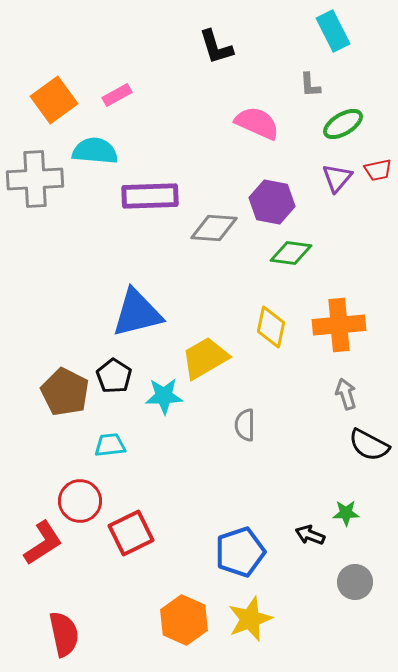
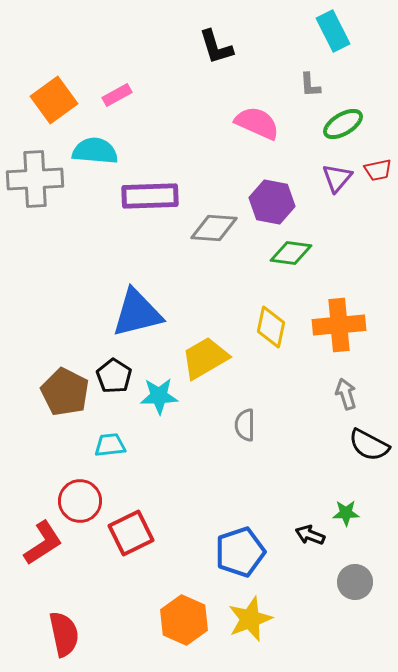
cyan star: moved 5 px left
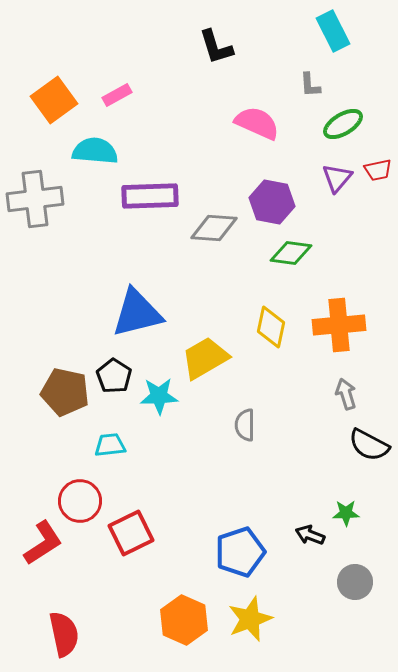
gray cross: moved 20 px down; rotated 4 degrees counterclockwise
brown pentagon: rotated 15 degrees counterclockwise
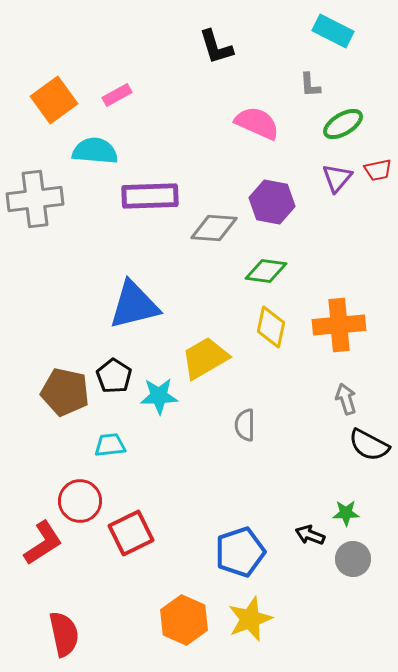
cyan rectangle: rotated 36 degrees counterclockwise
green diamond: moved 25 px left, 18 px down
blue triangle: moved 3 px left, 8 px up
gray arrow: moved 5 px down
gray circle: moved 2 px left, 23 px up
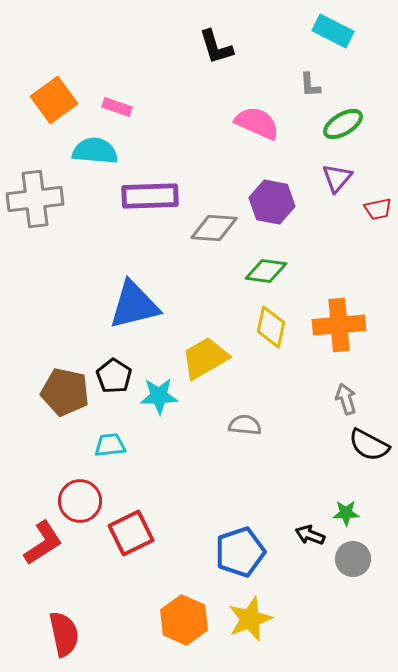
pink rectangle: moved 12 px down; rotated 48 degrees clockwise
red trapezoid: moved 39 px down
gray semicircle: rotated 96 degrees clockwise
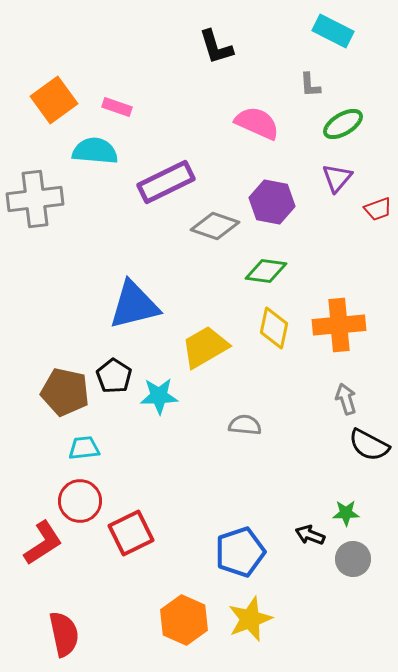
purple rectangle: moved 16 px right, 14 px up; rotated 24 degrees counterclockwise
red trapezoid: rotated 8 degrees counterclockwise
gray diamond: moved 1 px right, 2 px up; rotated 15 degrees clockwise
yellow diamond: moved 3 px right, 1 px down
yellow trapezoid: moved 11 px up
cyan trapezoid: moved 26 px left, 3 px down
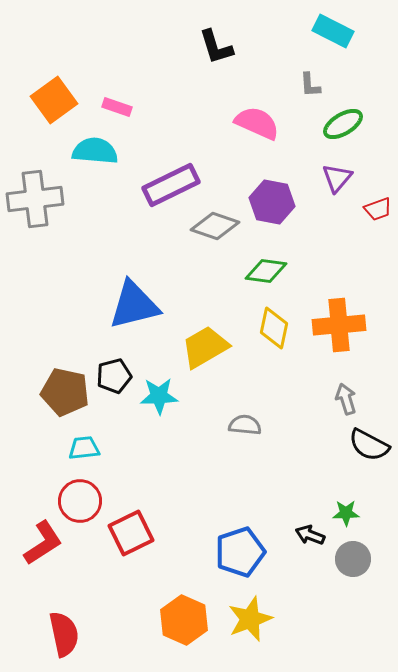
purple rectangle: moved 5 px right, 3 px down
black pentagon: rotated 24 degrees clockwise
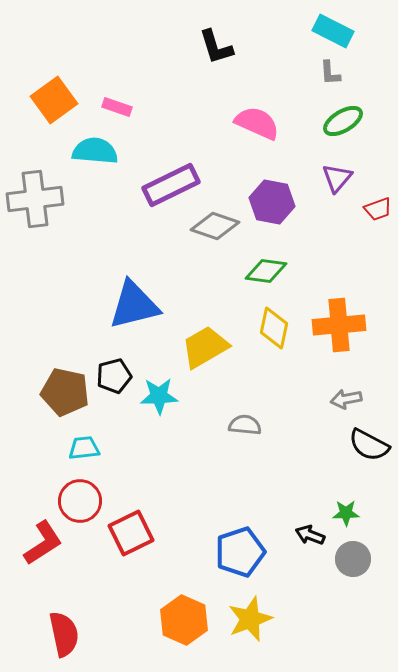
gray L-shape: moved 20 px right, 12 px up
green ellipse: moved 3 px up
gray arrow: rotated 84 degrees counterclockwise
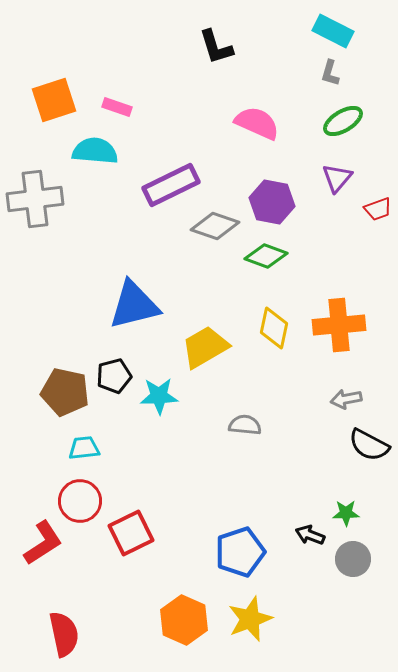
gray L-shape: rotated 20 degrees clockwise
orange square: rotated 18 degrees clockwise
green diamond: moved 15 px up; rotated 12 degrees clockwise
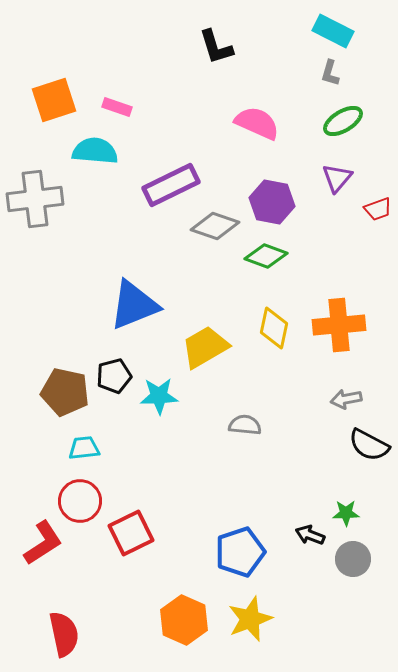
blue triangle: rotated 8 degrees counterclockwise
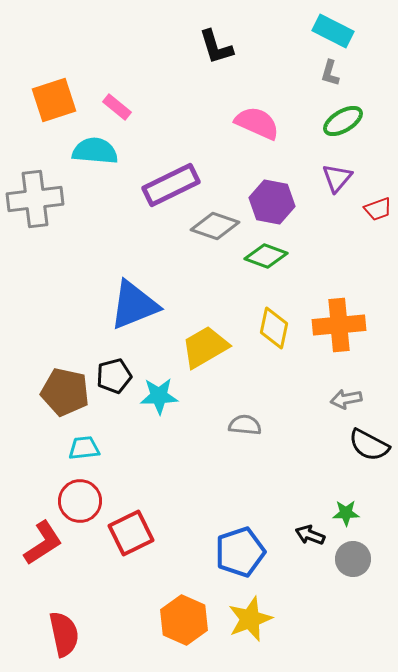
pink rectangle: rotated 20 degrees clockwise
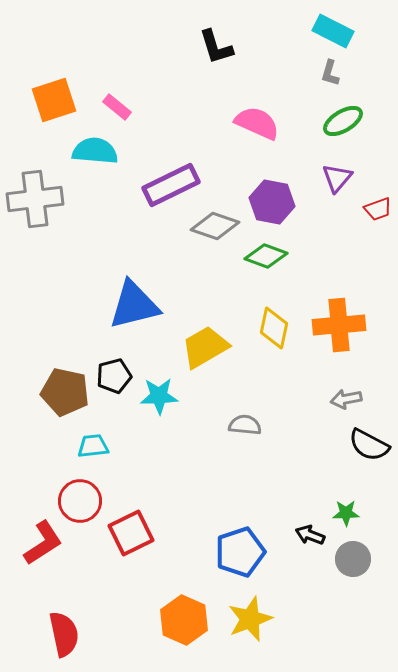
blue triangle: rotated 8 degrees clockwise
cyan trapezoid: moved 9 px right, 2 px up
